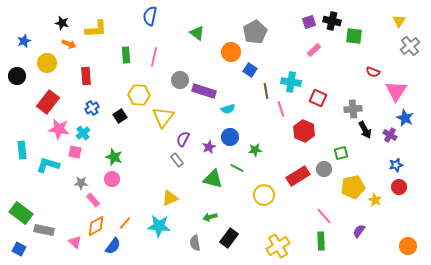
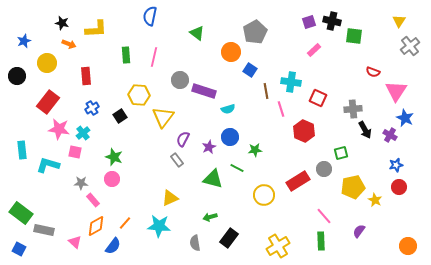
red rectangle at (298, 176): moved 5 px down
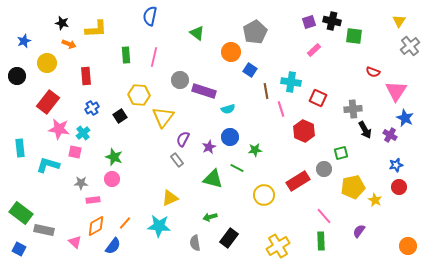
cyan rectangle at (22, 150): moved 2 px left, 2 px up
pink rectangle at (93, 200): rotated 56 degrees counterclockwise
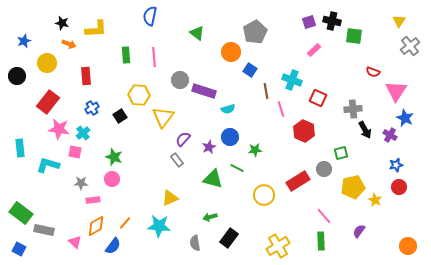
pink line at (154, 57): rotated 18 degrees counterclockwise
cyan cross at (291, 82): moved 1 px right, 2 px up; rotated 12 degrees clockwise
purple semicircle at (183, 139): rotated 14 degrees clockwise
